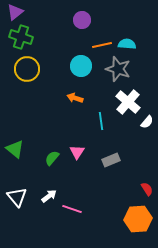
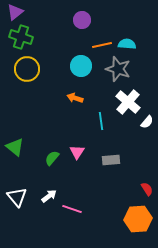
green triangle: moved 2 px up
gray rectangle: rotated 18 degrees clockwise
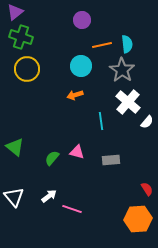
cyan semicircle: rotated 78 degrees clockwise
gray star: moved 4 px right, 1 px down; rotated 15 degrees clockwise
orange arrow: moved 3 px up; rotated 35 degrees counterclockwise
pink triangle: rotated 49 degrees counterclockwise
white triangle: moved 3 px left
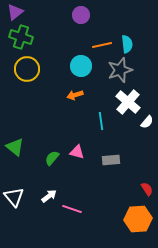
purple circle: moved 1 px left, 5 px up
gray star: moved 2 px left; rotated 20 degrees clockwise
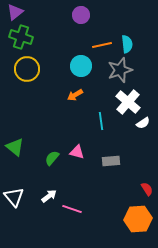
orange arrow: rotated 14 degrees counterclockwise
white semicircle: moved 4 px left, 1 px down; rotated 16 degrees clockwise
gray rectangle: moved 1 px down
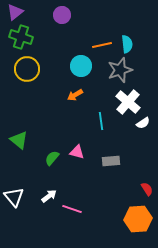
purple circle: moved 19 px left
green triangle: moved 4 px right, 7 px up
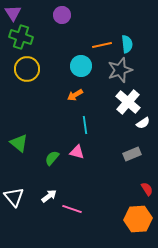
purple triangle: moved 2 px left, 1 px down; rotated 24 degrees counterclockwise
cyan line: moved 16 px left, 4 px down
green triangle: moved 3 px down
gray rectangle: moved 21 px right, 7 px up; rotated 18 degrees counterclockwise
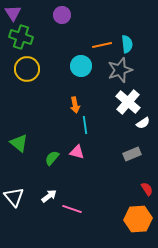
orange arrow: moved 10 px down; rotated 70 degrees counterclockwise
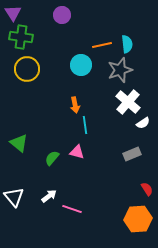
green cross: rotated 10 degrees counterclockwise
cyan circle: moved 1 px up
